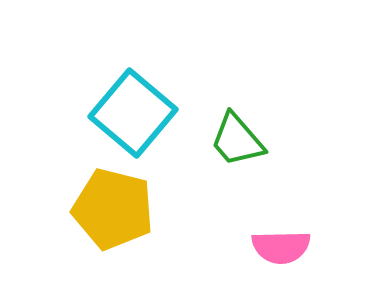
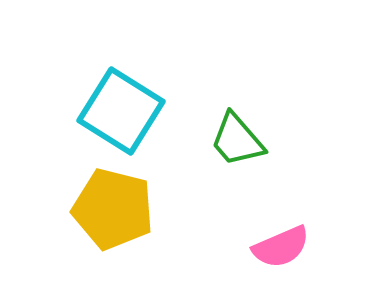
cyan square: moved 12 px left, 2 px up; rotated 8 degrees counterclockwise
pink semicircle: rotated 22 degrees counterclockwise
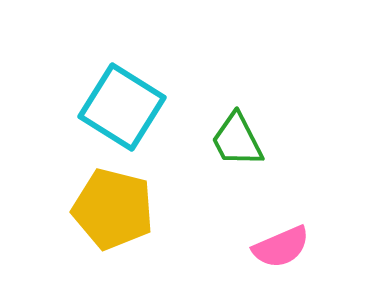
cyan square: moved 1 px right, 4 px up
green trapezoid: rotated 14 degrees clockwise
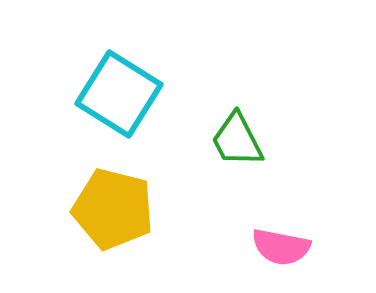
cyan square: moved 3 px left, 13 px up
pink semicircle: rotated 34 degrees clockwise
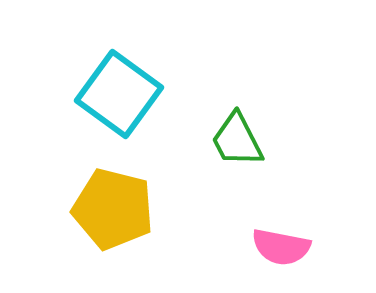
cyan square: rotated 4 degrees clockwise
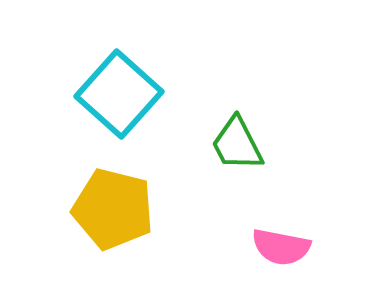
cyan square: rotated 6 degrees clockwise
green trapezoid: moved 4 px down
